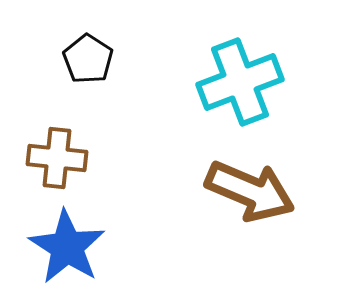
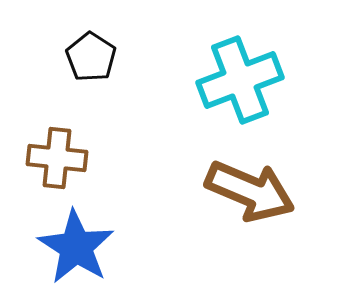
black pentagon: moved 3 px right, 2 px up
cyan cross: moved 2 px up
blue star: moved 9 px right
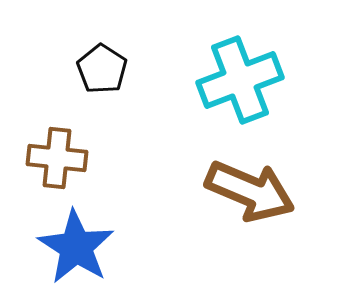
black pentagon: moved 11 px right, 12 px down
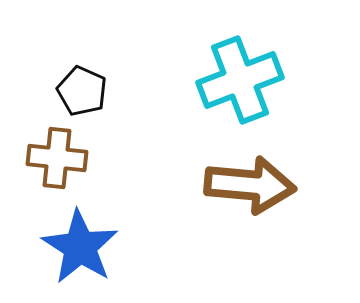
black pentagon: moved 20 px left, 22 px down; rotated 9 degrees counterclockwise
brown arrow: moved 6 px up; rotated 18 degrees counterclockwise
blue star: moved 4 px right
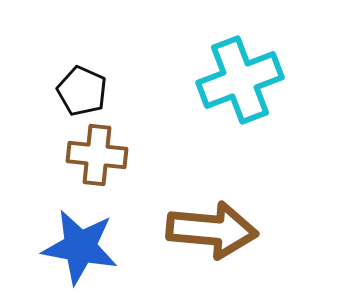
brown cross: moved 40 px right, 3 px up
brown arrow: moved 38 px left, 45 px down
blue star: rotated 22 degrees counterclockwise
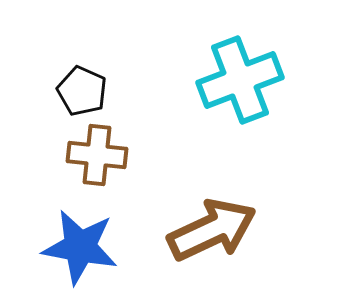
brown arrow: rotated 30 degrees counterclockwise
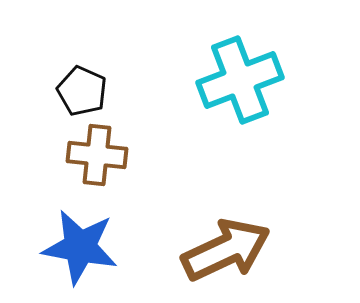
brown arrow: moved 14 px right, 20 px down
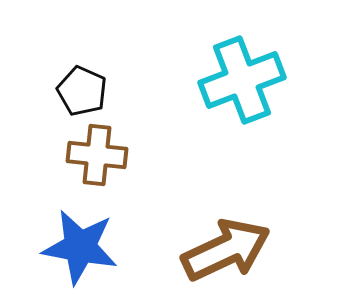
cyan cross: moved 2 px right
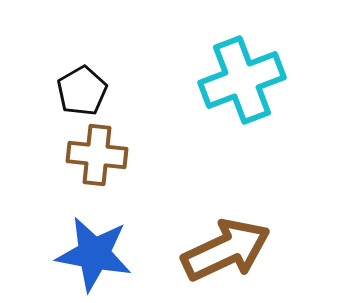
black pentagon: rotated 18 degrees clockwise
blue star: moved 14 px right, 7 px down
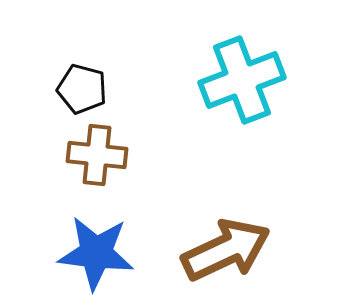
black pentagon: moved 2 px up; rotated 27 degrees counterclockwise
blue star: moved 2 px right, 1 px up; rotated 4 degrees counterclockwise
